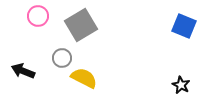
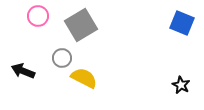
blue square: moved 2 px left, 3 px up
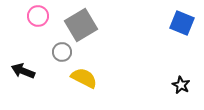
gray circle: moved 6 px up
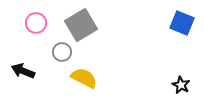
pink circle: moved 2 px left, 7 px down
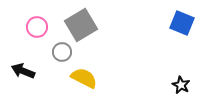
pink circle: moved 1 px right, 4 px down
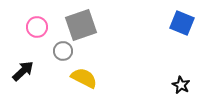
gray square: rotated 12 degrees clockwise
gray circle: moved 1 px right, 1 px up
black arrow: rotated 115 degrees clockwise
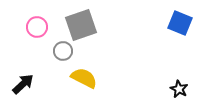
blue square: moved 2 px left
black arrow: moved 13 px down
black star: moved 2 px left, 4 px down
